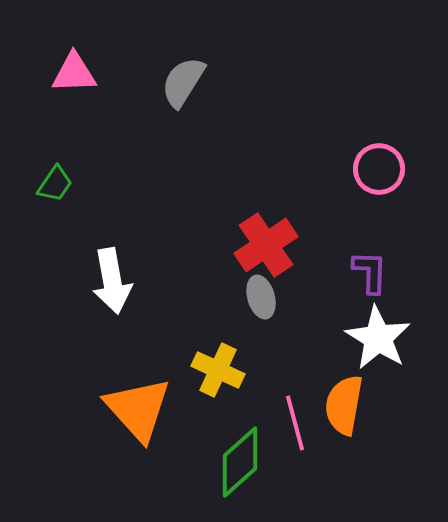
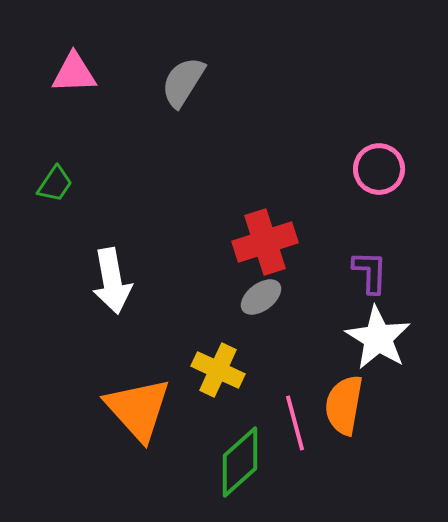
red cross: moved 1 px left, 3 px up; rotated 16 degrees clockwise
gray ellipse: rotated 69 degrees clockwise
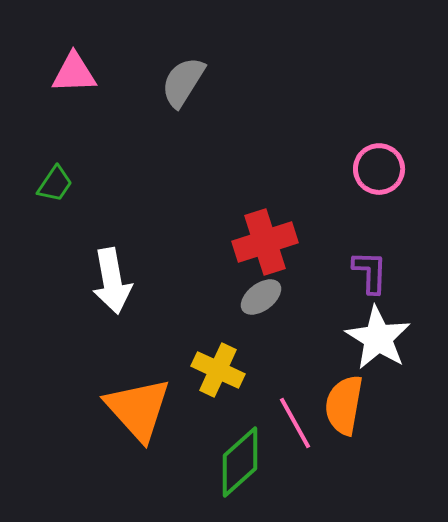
pink line: rotated 14 degrees counterclockwise
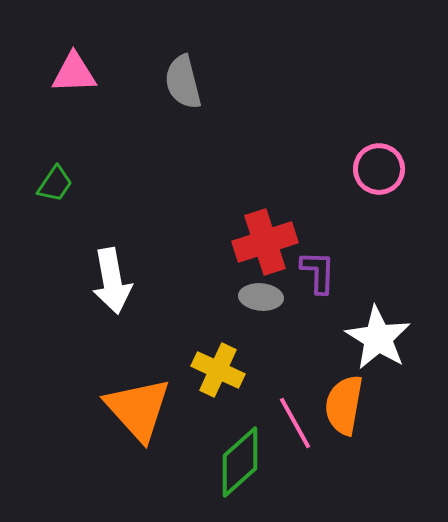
gray semicircle: rotated 46 degrees counterclockwise
purple L-shape: moved 52 px left
gray ellipse: rotated 42 degrees clockwise
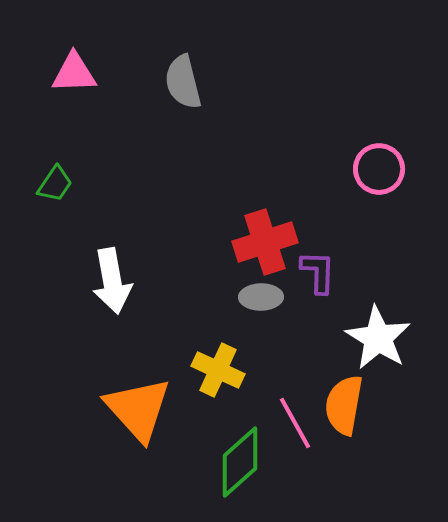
gray ellipse: rotated 6 degrees counterclockwise
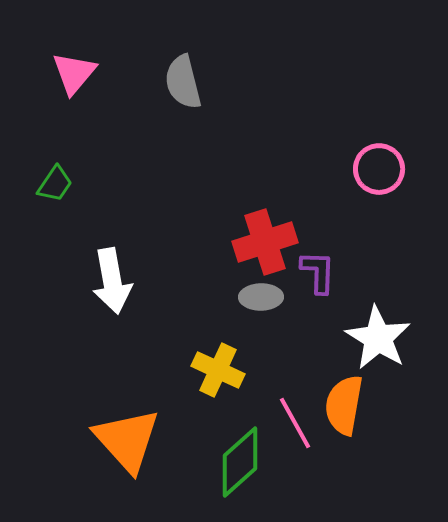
pink triangle: rotated 48 degrees counterclockwise
orange triangle: moved 11 px left, 31 px down
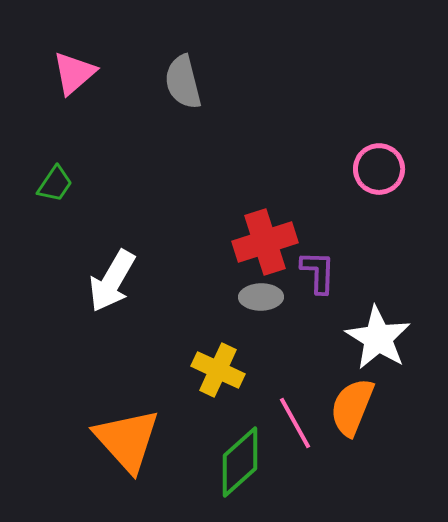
pink triangle: rotated 9 degrees clockwise
white arrow: rotated 40 degrees clockwise
orange semicircle: moved 8 px right, 2 px down; rotated 12 degrees clockwise
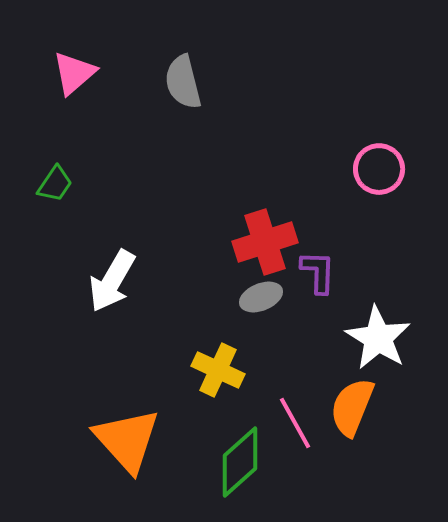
gray ellipse: rotated 21 degrees counterclockwise
